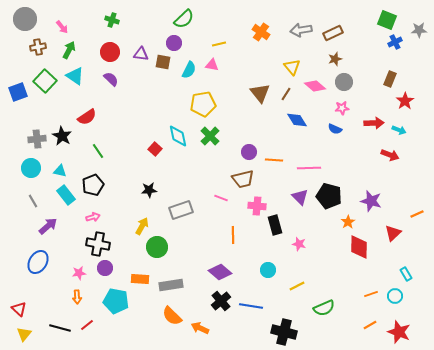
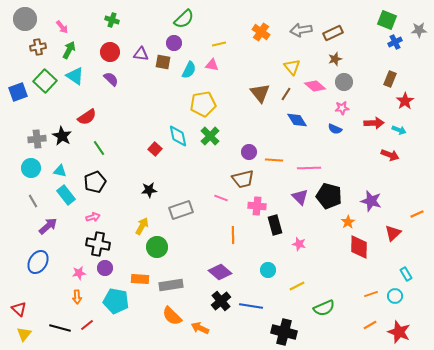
green line at (98, 151): moved 1 px right, 3 px up
black pentagon at (93, 185): moved 2 px right, 3 px up
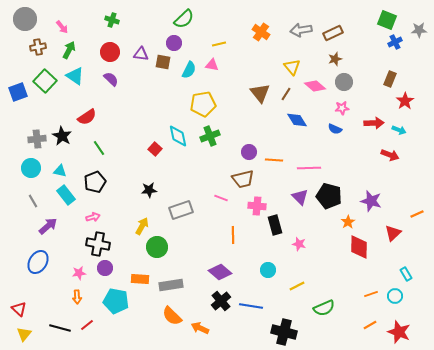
green cross at (210, 136): rotated 24 degrees clockwise
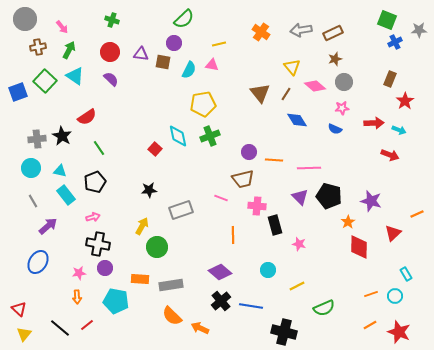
black line at (60, 328): rotated 25 degrees clockwise
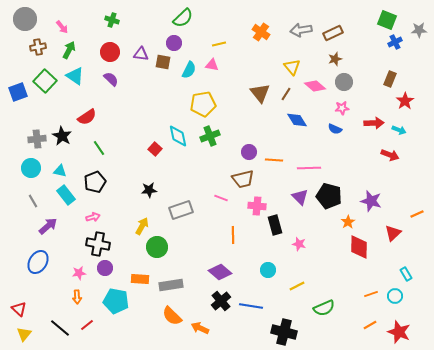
green semicircle at (184, 19): moved 1 px left, 1 px up
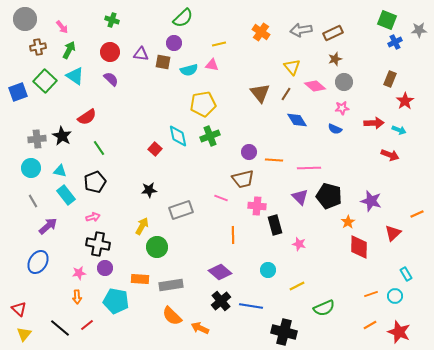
cyan semicircle at (189, 70): rotated 48 degrees clockwise
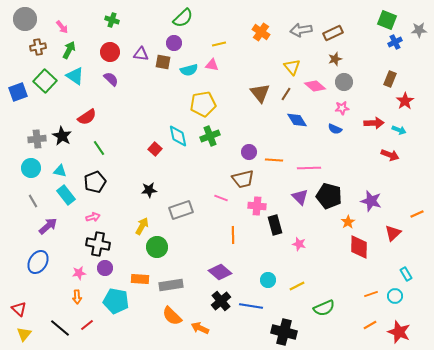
cyan circle at (268, 270): moved 10 px down
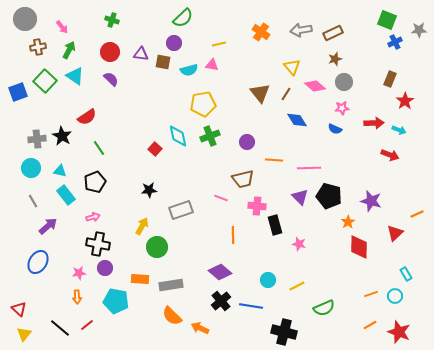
purple circle at (249, 152): moved 2 px left, 10 px up
red triangle at (393, 233): moved 2 px right
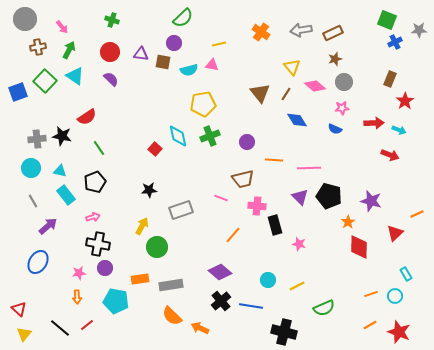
black star at (62, 136): rotated 18 degrees counterclockwise
orange line at (233, 235): rotated 42 degrees clockwise
orange rectangle at (140, 279): rotated 12 degrees counterclockwise
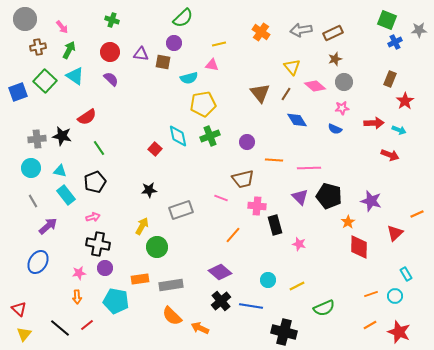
cyan semicircle at (189, 70): moved 8 px down
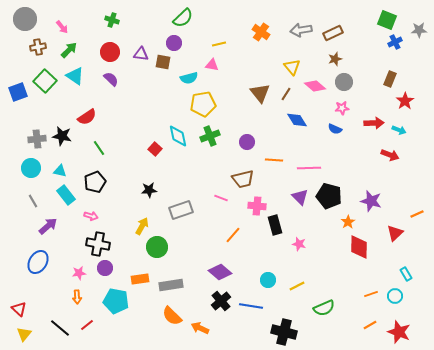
green arrow at (69, 50): rotated 18 degrees clockwise
pink arrow at (93, 217): moved 2 px left, 1 px up; rotated 32 degrees clockwise
